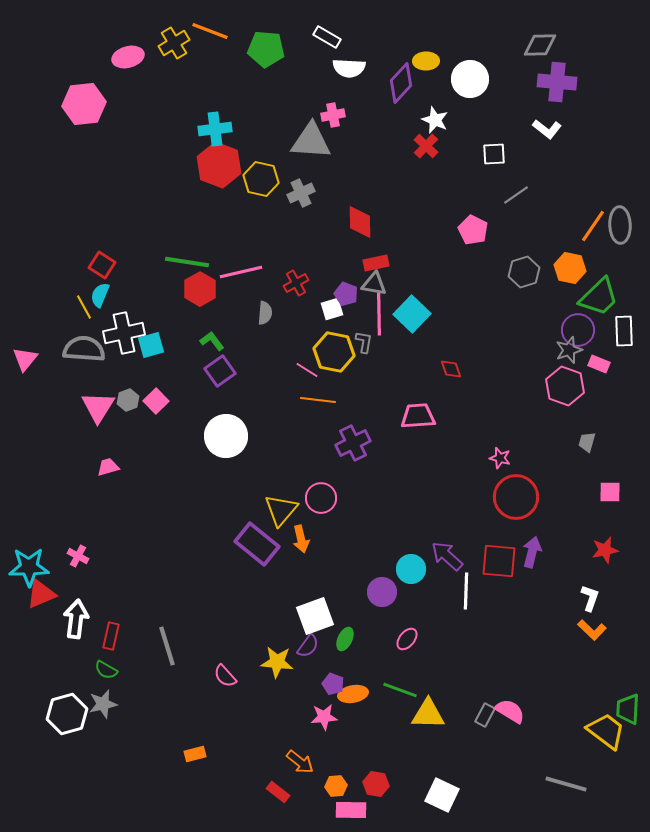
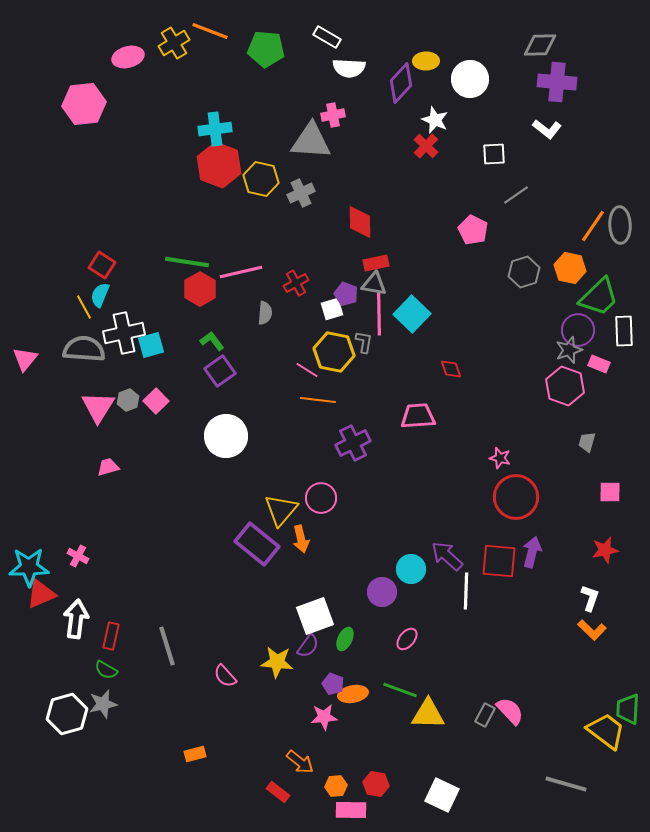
pink semicircle at (510, 711): rotated 16 degrees clockwise
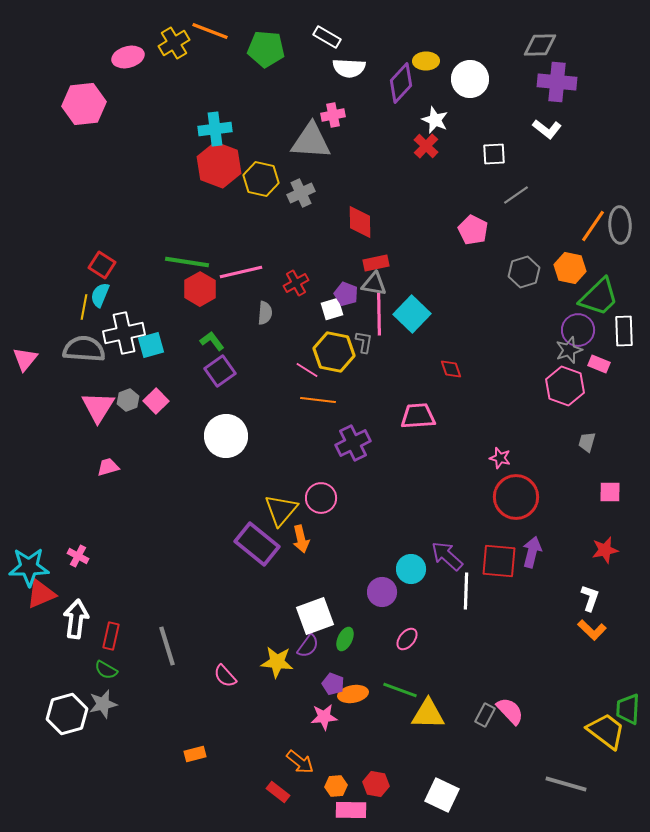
yellow line at (84, 307): rotated 40 degrees clockwise
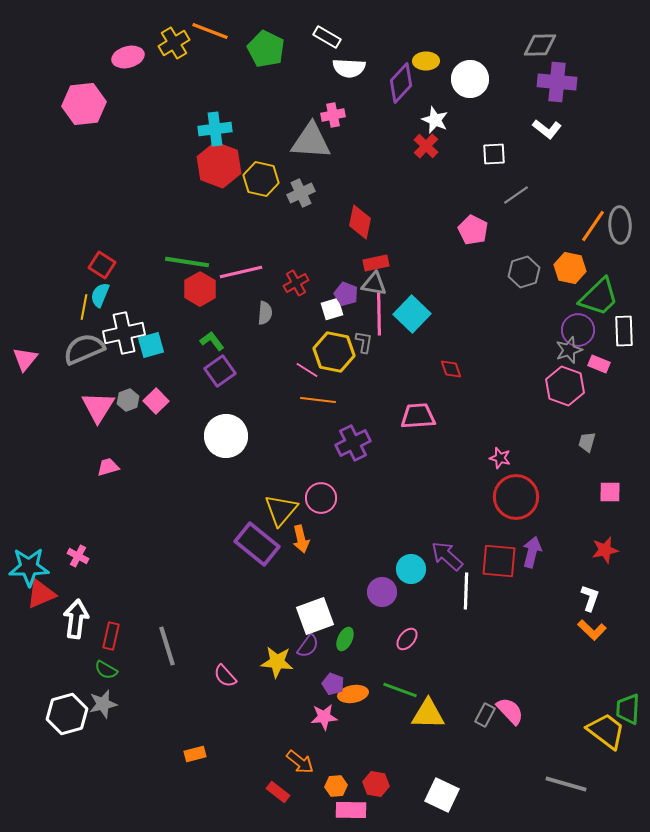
green pentagon at (266, 49): rotated 21 degrees clockwise
red diamond at (360, 222): rotated 12 degrees clockwise
gray semicircle at (84, 349): rotated 27 degrees counterclockwise
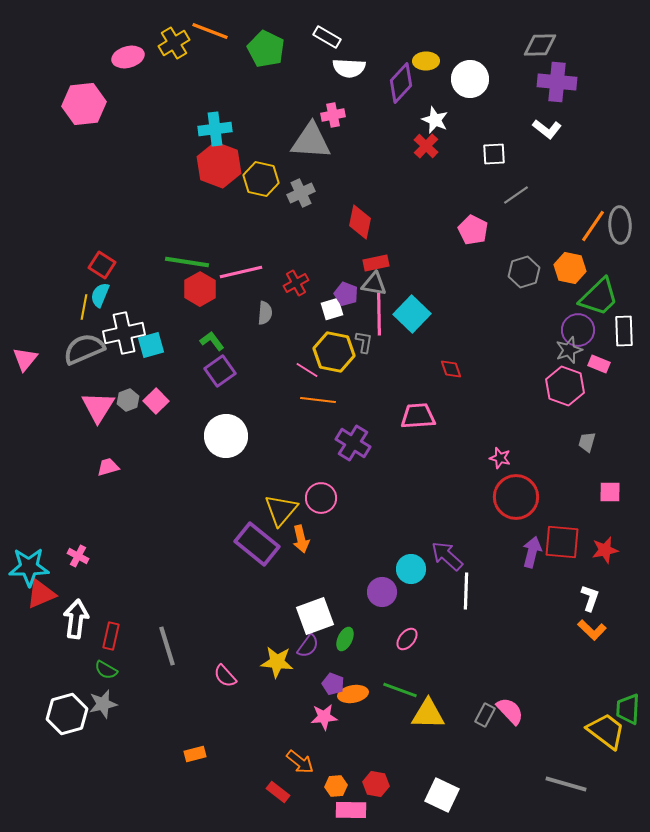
purple cross at (353, 443): rotated 32 degrees counterclockwise
red square at (499, 561): moved 63 px right, 19 px up
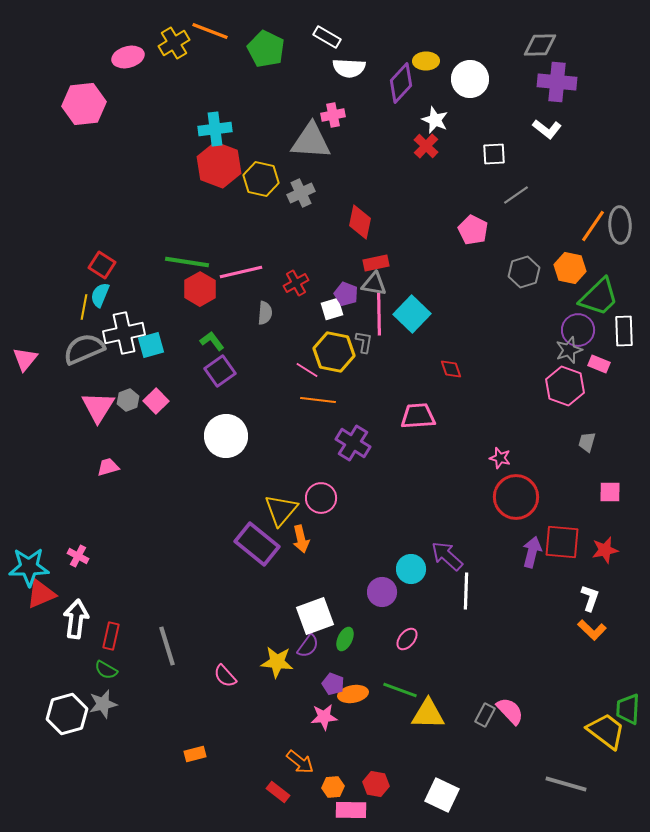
orange hexagon at (336, 786): moved 3 px left, 1 px down
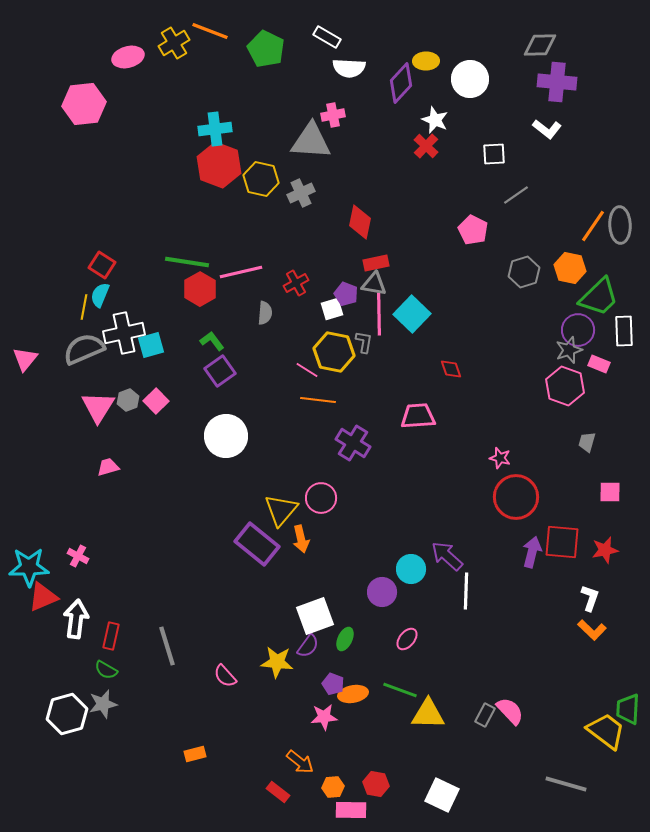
red triangle at (41, 594): moved 2 px right, 3 px down
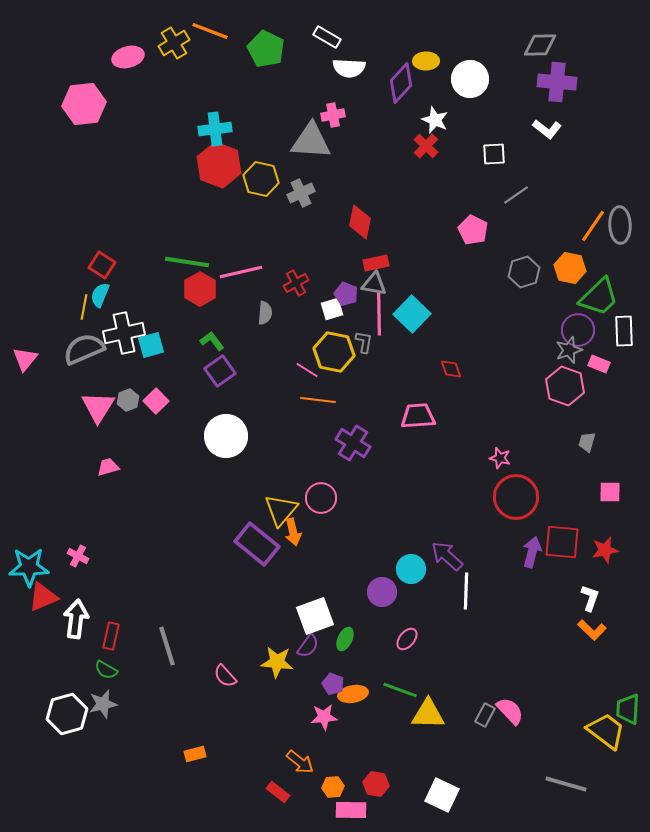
orange arrow at (301, 539): moved 8 px left, 7 px up
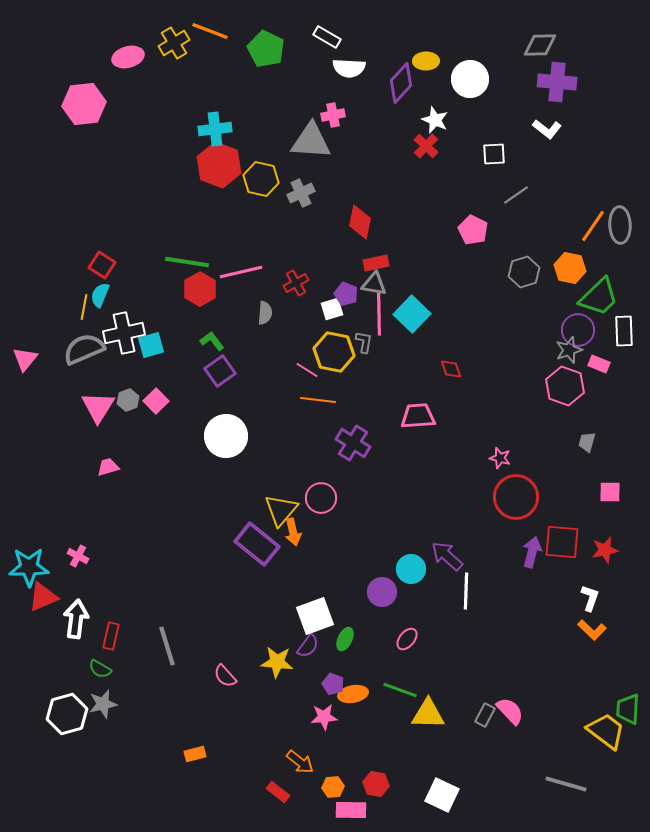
green semicircle at (106, 670): moved 6 px left, 1 px up
